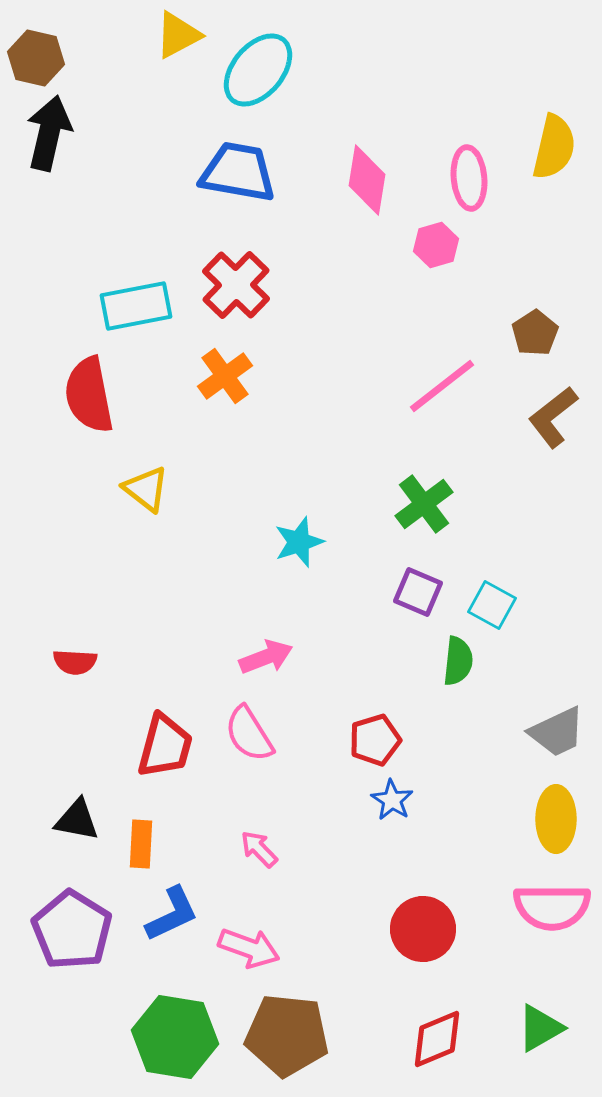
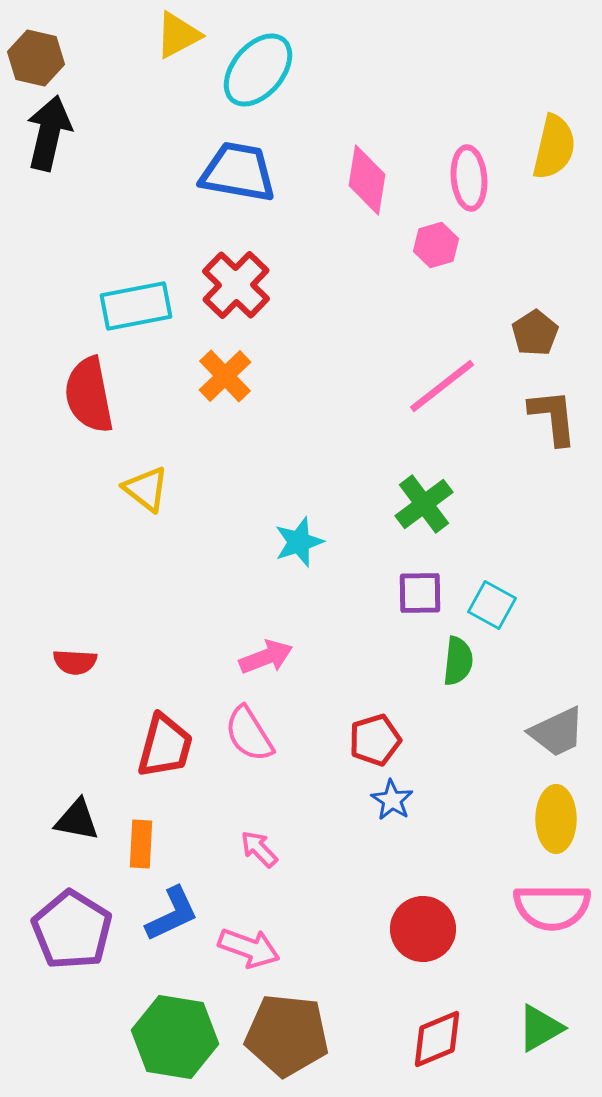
orange cross at (225, 376): rotated 8 degrees counterclockwise
brown L-shape at (553, 417): rotated 122 degrees clockwise
purple square at (418, 592): moved 2 px right, 1 px down; rotated 24 degrees counterclockwise
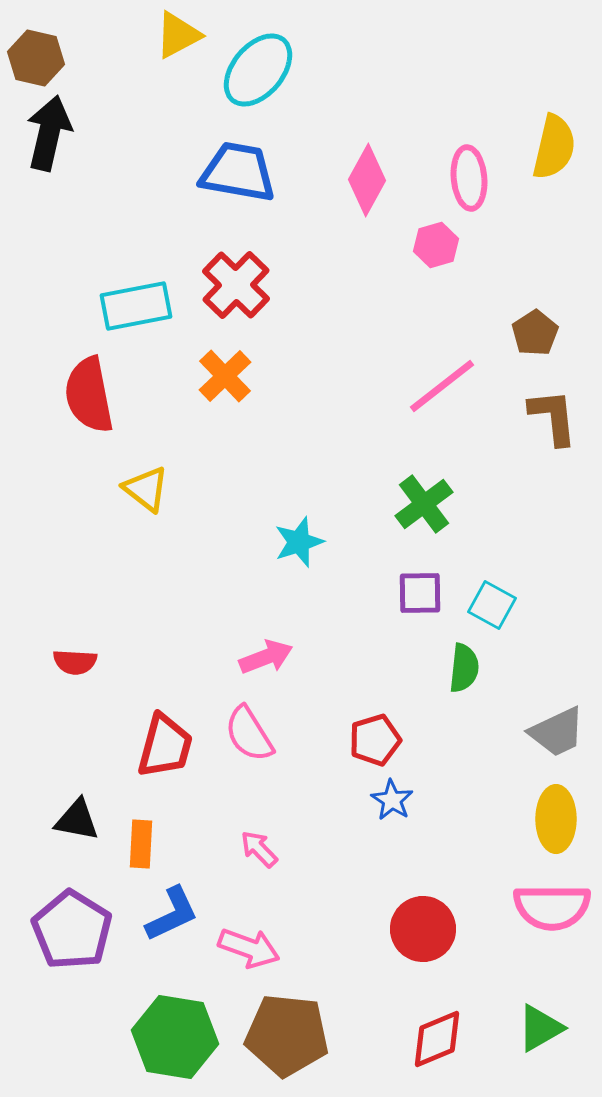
pink diamond at (367, 180): rotated 20 degrees clockwise
green semicircle at (458, 661): moved 6 px right, 7 px down
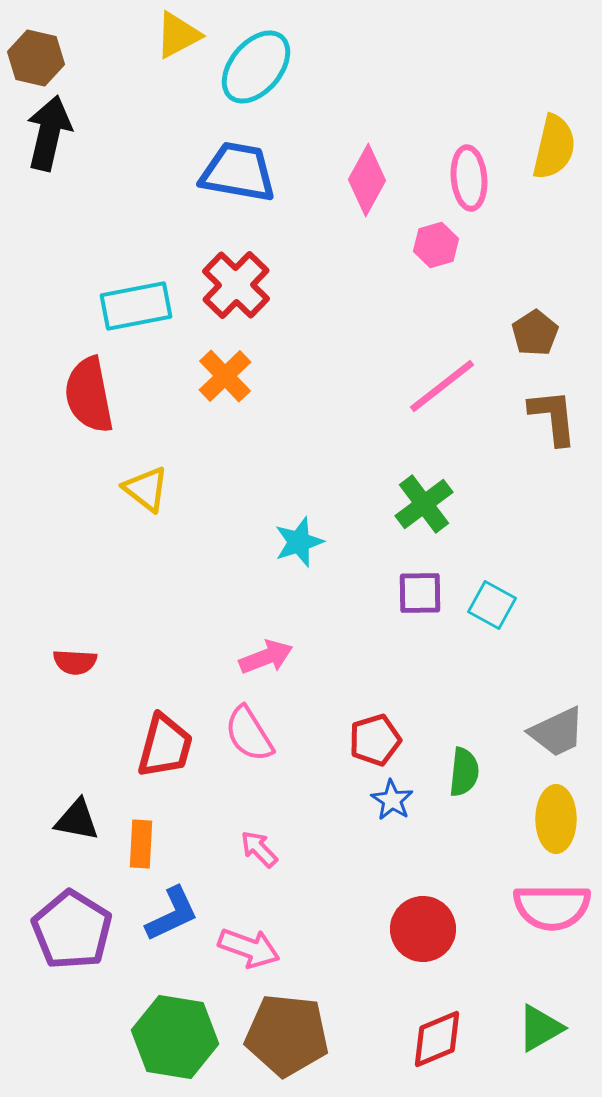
cyan ellipse at (258, 70): moved 2 px left, 3 px up
green semicircle at (464, 668): moved 104 px down
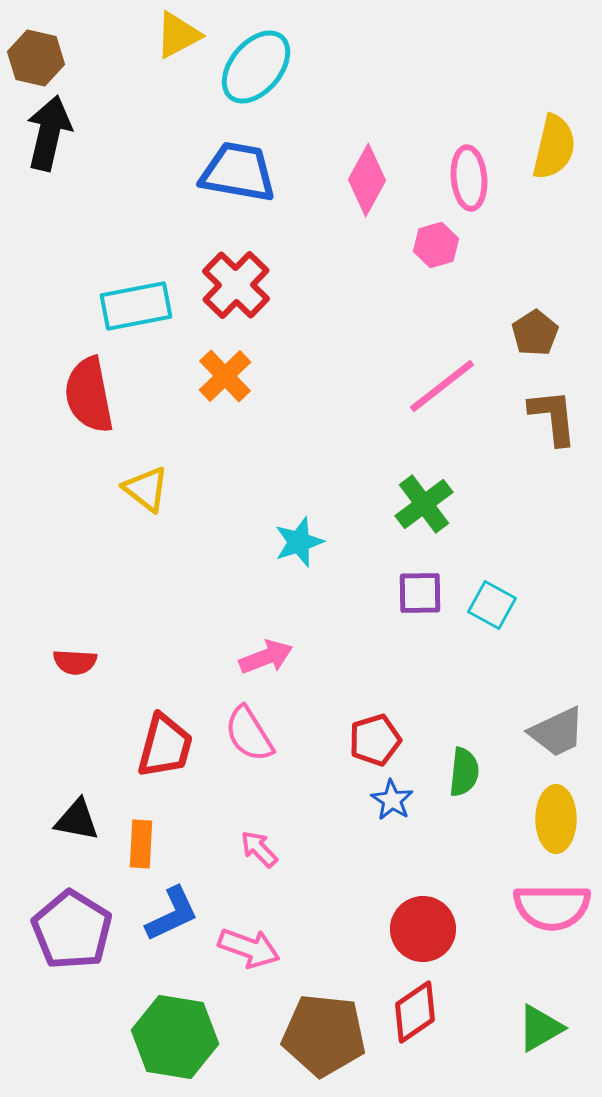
brown pentagon at (287, 1035): moved 37 px right
red diamond at (437, 1039): moved 22 px left, 27 px up; rotated 12 degrees counterclockwise
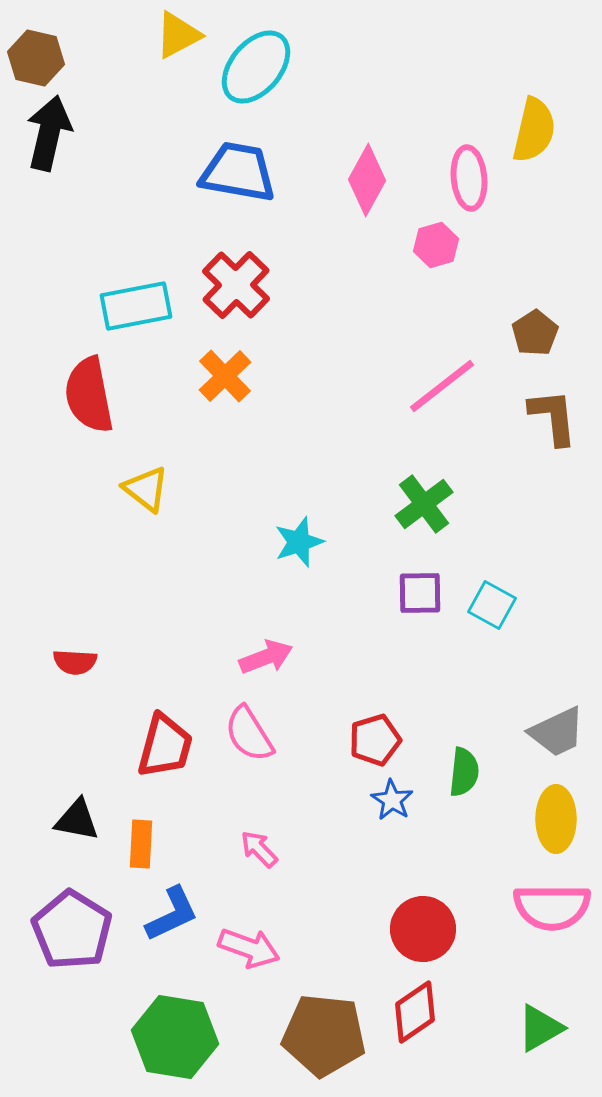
yellow semicircle at (554, 147): moved 20 px left, 17 px up
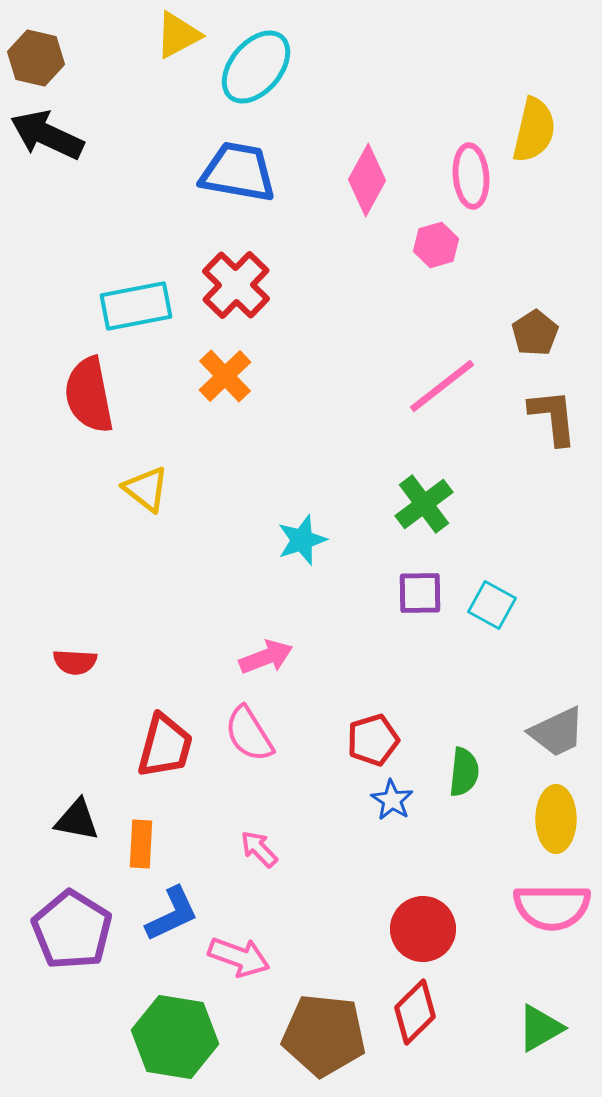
black arrow at (49, 133): moved 2 px left, 2 px down; rotated 78 degrees counterclockwise
pink ellipse at (469, 178): moved 2 px right, 2 px up
cyan star at (299, 542): moved 3 px right, 2 px up
red pentagon at (375, 740): moved 2 px left
pink arrow at (249, 948): moved 10 px left, 9 px down
red diamond at (415, 1012): rotated 10 degrees counterclockwise
